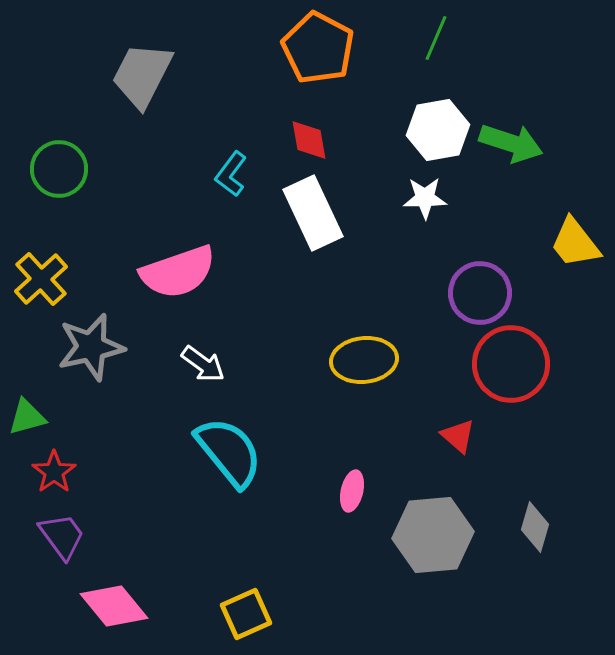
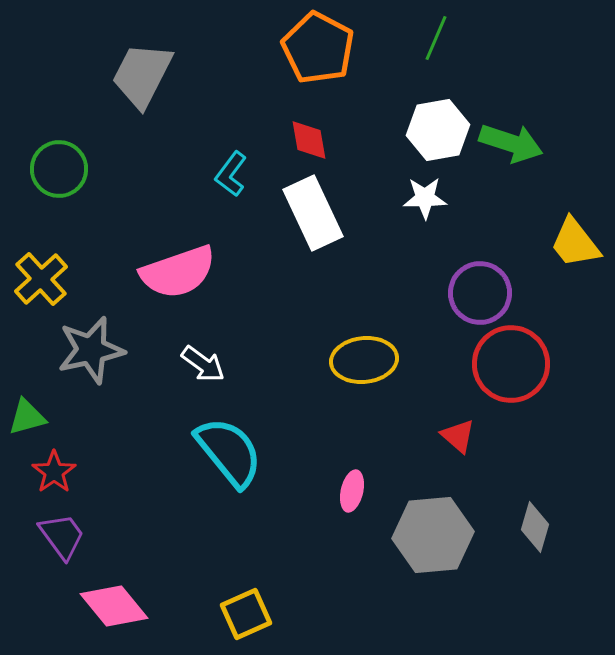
gray star: moved 3 px down
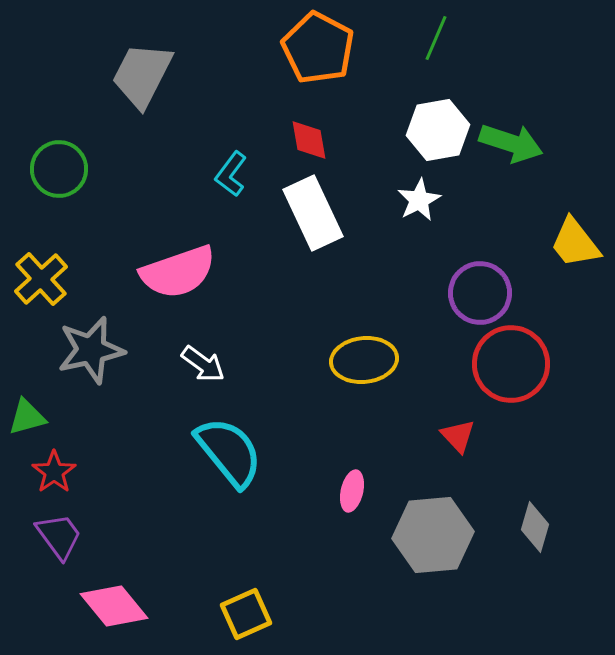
white star: moved 6 px left, 2 px down; rotated 27 degrees counterclockwise
red triangle: rotated 6 degrees clockwise
purple trapezoid: moved 3 px left
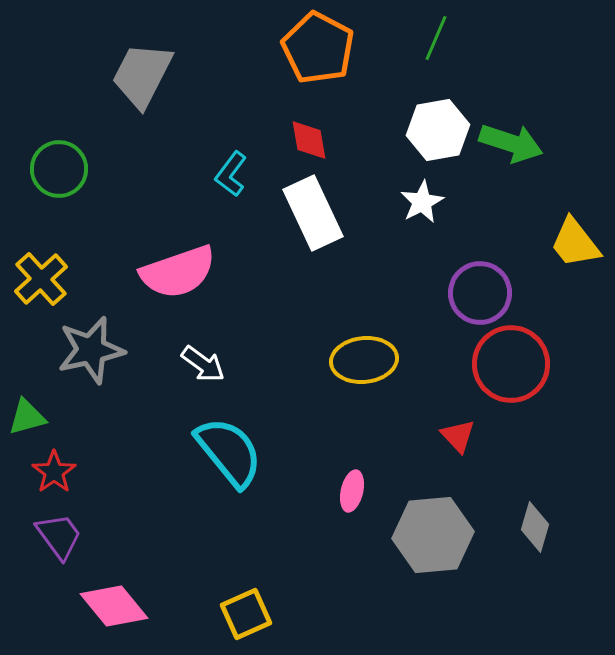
white star: moved 3 px right, 2 px down
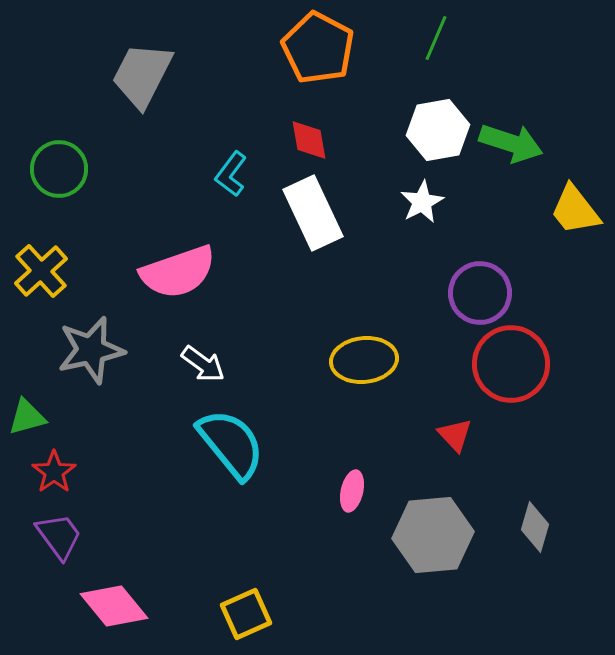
yellow trapezoid: moved 33 px up
yellow cross: moved 8 px up
red triangle: moved 3 px left, 1 px up
cyan semicircle: moved 2 px right, 8 px up
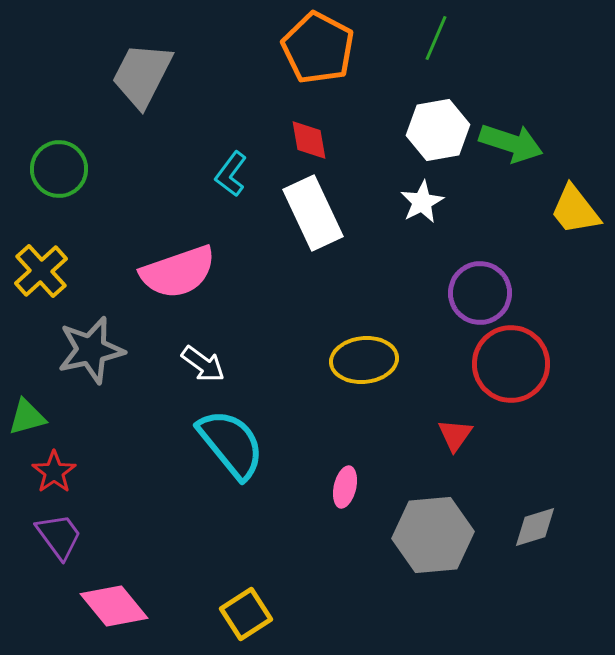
red triangle: rotated 18 degrees clockwise
pink ellipse: moved 7 px left, 4 px up
gray diamond: rotated 57 degrees clockwise
yellow square: rotated 9 degrees counterclockwise
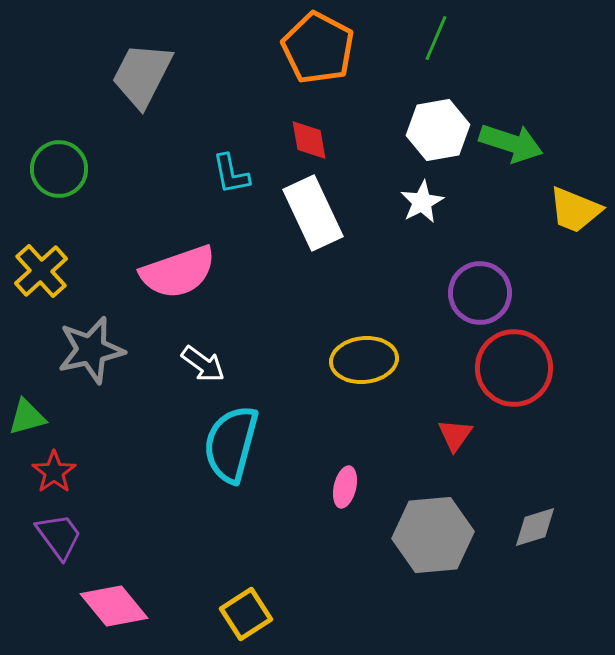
cyan L-shape: rotated 48 degrees counterclockwise
yellow trapezoid: rotated 30 degrees counterclockwise
red circle: moved 3 px right, 4 px down
cyan semicircle: rotated 126 degrees counterclockwise
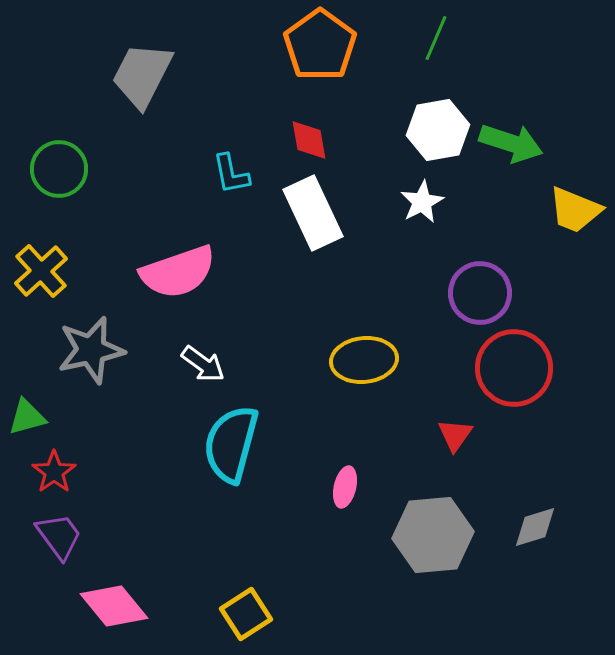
orange pentagon: moved 2 px right, 3 px up; rotated 8 degrees clockwise
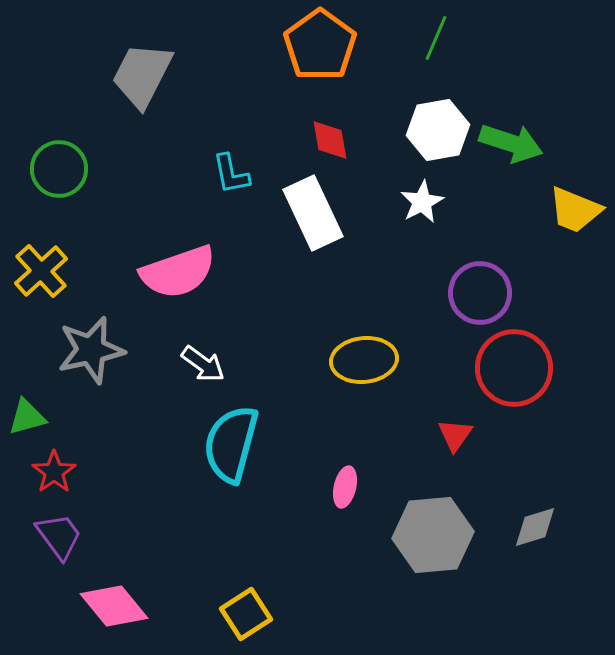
red diamond: moved 21 px right
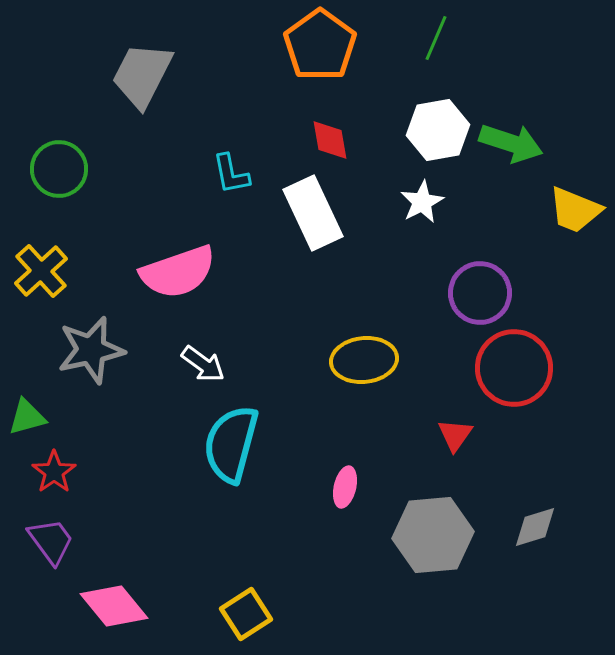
purple trapezoid: moved 8 px left, 5 px down
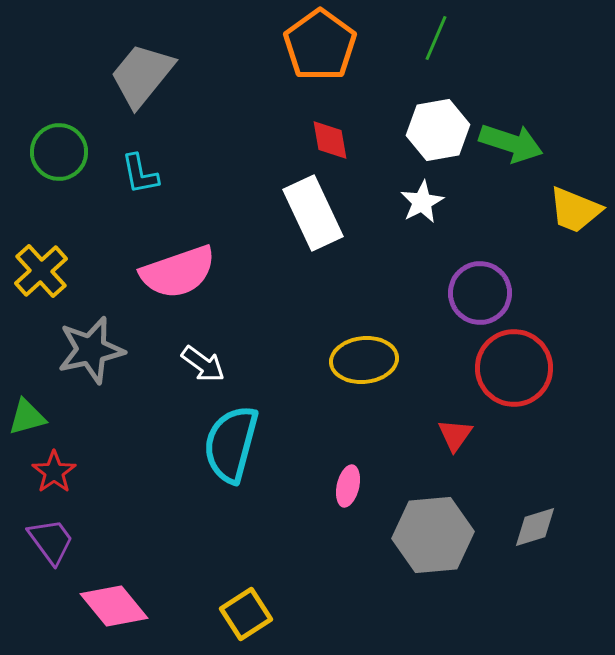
gray trapezoid: rotated 12 degrees clockwise
green circle: moved 17 px up
cyan L-shape: moved 91 px left
pink ellipse: moved 3 px right, 1 px up
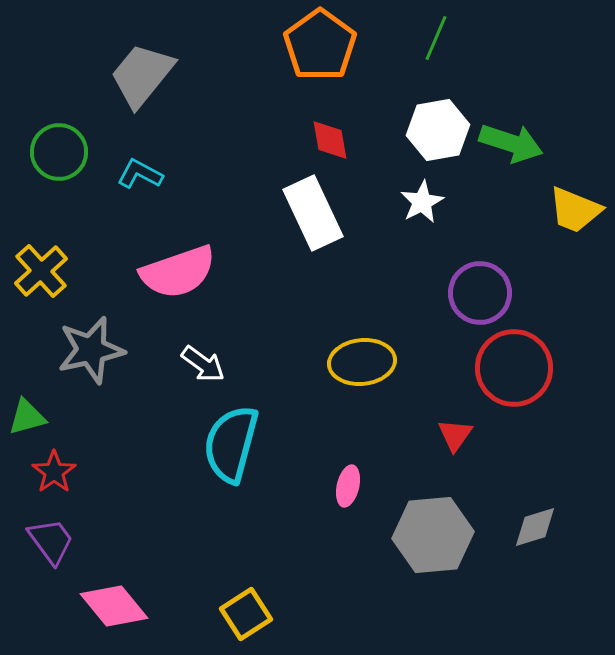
cyan L-shape: rotated 129 degrees clockwise
yellow ellipse: moved 2 px left, 2 px down
